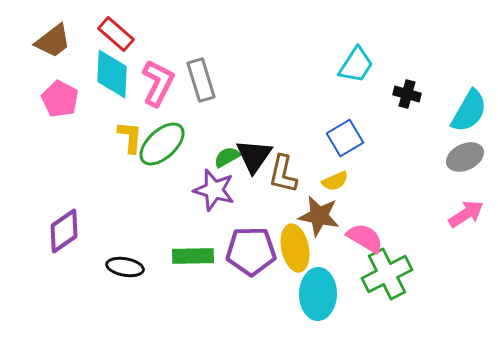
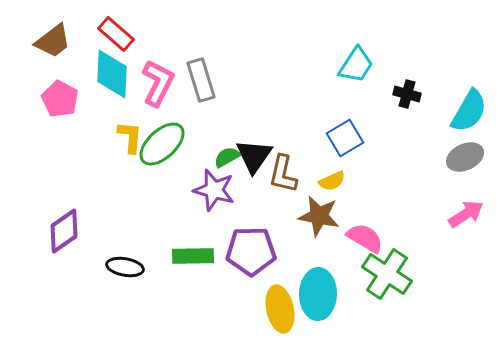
yellow semicircle: moved 3 px left
yellow ellipse: moved 15 px left, 61 px down
green cross: rotated 30 degrees counterclockwise
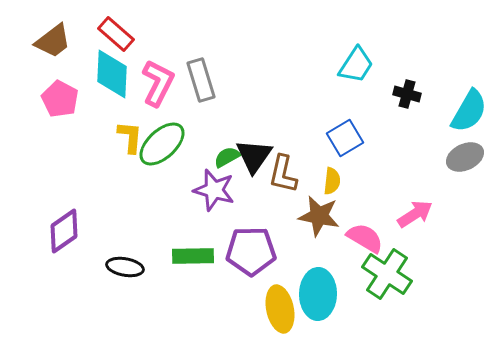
yellow semicircle: rotated 60 degrees counterclockwise
pink arrow: moved 51 px left
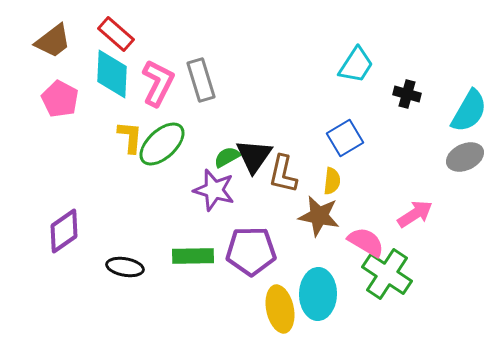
pink semicircle: moved 1 px right, 4 px down
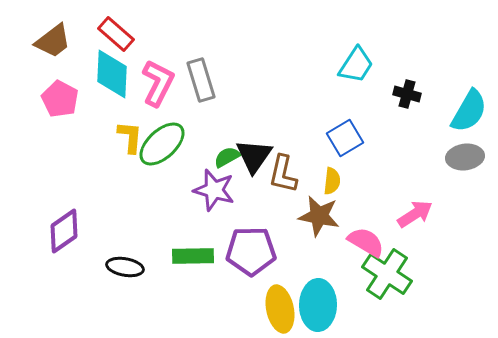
gray ellipse: rotated 18 degrees clockwise
cyan ellipse: moved 11 px down
